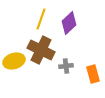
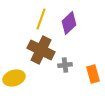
yellow ellipse: moved 17 px down
gray cross: moved 1 px left, 1 px up
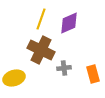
purple diamond: rotated 20 degrees clockwise
gray cross: moved 1 px left, 3 px down
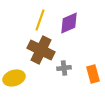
yellow line: moved 1 px left, 1 px down
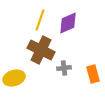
purple diamond: moved 1 px left
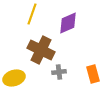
yellow line: moved 8 px left, 6 px up
gray cross: moved 5 px left, 4 px down
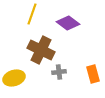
purple diamond: rotated 60 degrees clockwise
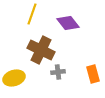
purple diamond: rotated 15 degrees clockwise
gray cross: moved 1 px left
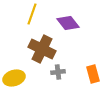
brown cross: moved 1 px right, 1 px up
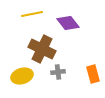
yellow line: rotated 60 degrees clockwise
yellow ellipse: moved 8 px right, 2 px up
